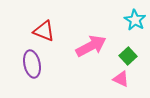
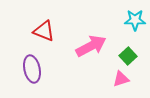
cyan star: rotated 30 degrees counterclockwise
purple ellipse: moved 5 px down
pink triangle: rotated 42 degrees counterclockwise
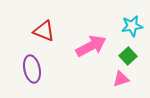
cyan star: moved 3 px left, 6 px down; rotated 10 degrees counterclockwise
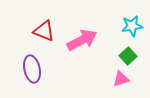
pink arrow: moved 9 px left, 6 px up
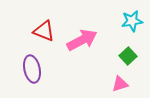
cyan star: moved 5 px up
pink triangle: moved 1 px left, 5 px down
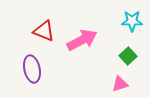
cyan star: rotated 10 degrees clockwise
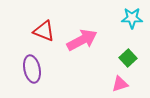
cyan star: moved 3 px up
green square: moved 2 px down
